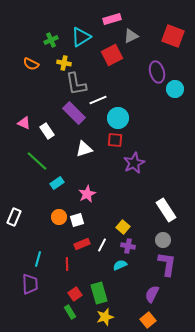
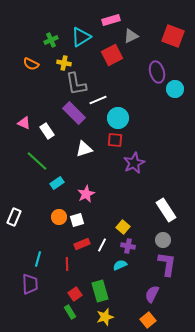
pink rectangle at (112, 19): moved 1 px left, 1 px down
pink star at (87, 194): moved 1 px left
green rectangle at (99, 293): moved 1 px right, 2 px up
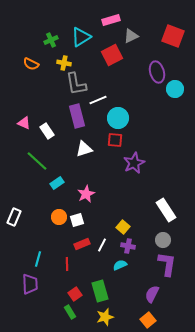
purple rectangle at (74, 113): moved 3 px right, 3 px down; rotated 30 degrees clockwise
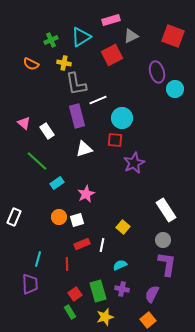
cyan circle at (118, 118): moved 4 px right
pink triangle at (24, 123): rotated 16 degrees clockwise
white line at (102, 245): rotated 16 degrees counterclockwise
purple cross at (128, 246): moved 6 px left, 43 px down
green rectangle at (100, 291): moved 2 px left
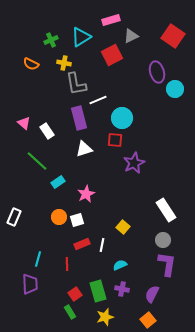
red square at (173, 36): rotated 15 degrees clockwise
purple rectangle at (77, 116): moved 2 px right, 2 px down
cyan rectangle at (57, 183): moved 1 px right, 1 px up
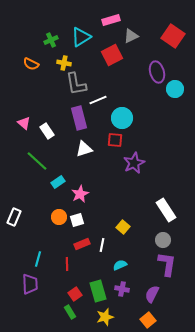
pink star at (86, 194): moved 6 px left
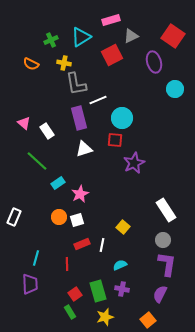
purple ellipse at (157, 72): moved 3 px left, 10 px up
cyan rectangle at (58, 182): moved 1 px down
cyan line at (38, 259): moved 2 px left, 1 px up
purple semicircle at (152, 294): moved 8 px right
